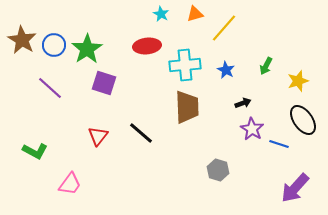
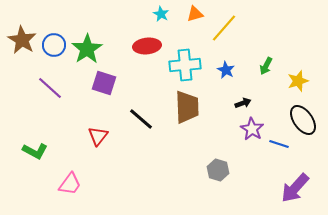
black line: moved 14 px up
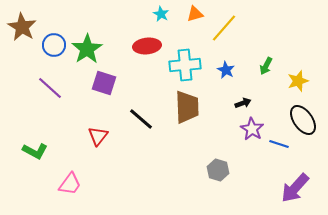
brown star: moved 13 px up
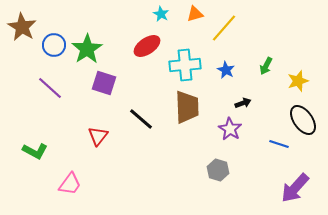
red ellipse: rotated 28 degrees counterclockwise
purple star: moved 22 px left
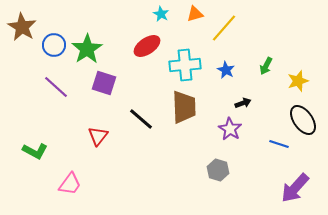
purple line: moved 6 px right, 1 px up
brown trapezoid: moved 3 px left
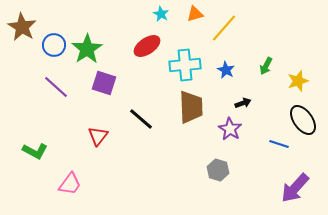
brown trapezoid: moved 7 px right
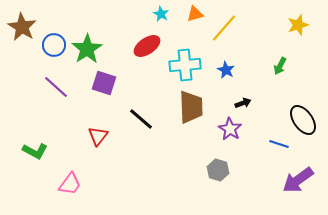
green arrow: moved 14 px right
yellow star: moved 56 px up
purple arrow: moved 3 px right, 8 px up; rotated 12 degrees clockwise
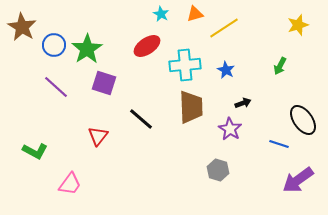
yellow line: rotated 16 degrees clockwise
